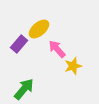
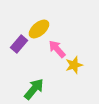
yellow star: moved 1 px right, 1 px up
green arrow: moved 10 px right
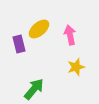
purple rectangle: rotated 54 degrees counterclockwise
pink arrow: moved 13 px right, 14 px up; rotated 30 degrees clockwise
yellow star: moved 2 px right, 2 px down
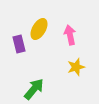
yellow ellipse: rotated 20 degrees counterclockwise
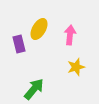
pink arrow: rotated 18 degrees clockwise
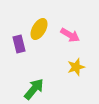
pink arrow: rotated 114 degrees clockwise
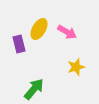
pink arrow: moved 3 px left, 3 px up
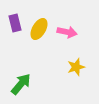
pink arrow: rotated 18 degrees counterclockwise
purple rectangle: moved 4 px left, 21 px up
green arrow: moved 13 px left, 5 px up
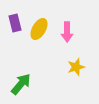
pink arrow: rotated 78 degrees clockwise
